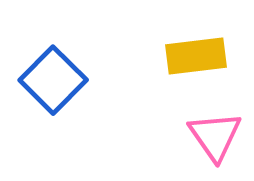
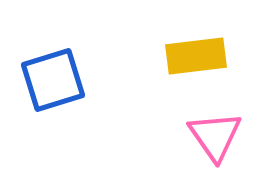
blue square: rotated 28 degrees clockwise
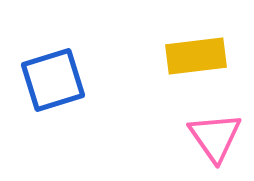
pink triangle: moved 1 px down
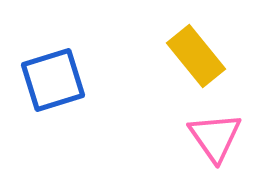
yellow rectangle: rotated 58 degrees clockwise
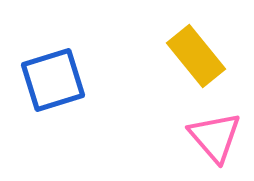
pink triangle: rotated 6 degrees counterclockwise
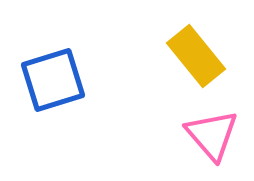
pink triangle: moved 3 px left, 2 px up
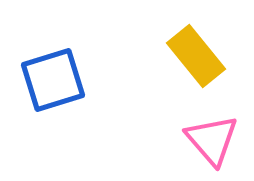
pink triangle: moved 5 px down
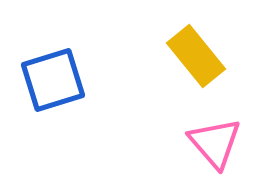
pink triangle: moved 3 px right, 3 px down
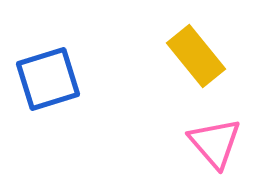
blue square: moved 5 px left, 1 px up
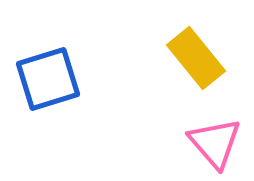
yellow rectangle: moved 2 px down
